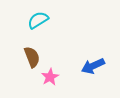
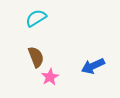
cyan semicircle: moved 2 px left, 2 px up
brown semicircle: moved 4 px right
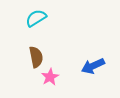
brown semicircle: rotated 10 degrees clockwise
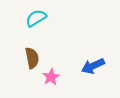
brown semicircle: moved 4 px left, 1 px down
pink star: moved 1 px right
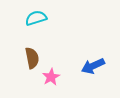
cyan semicircle: rotated 15 degrees clockwise
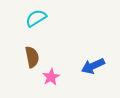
cyan semicircle: rotated 15 degrees counterclockwise
brown semicircle: moved 1 px up
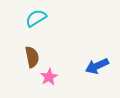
blue arrow: moved 4 px right
pink star: moved 2 px left
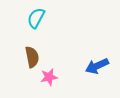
cyan semicircle: rotated 30 degrees counterclockwise
pink star: rotated 18 degrees clockwise
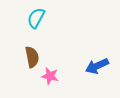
pink star: moved 1 px right, 1 px up; rotated 24 degrees clockwise
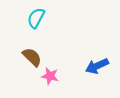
brown semicircle: rotated 35 degrees counterclockwise
